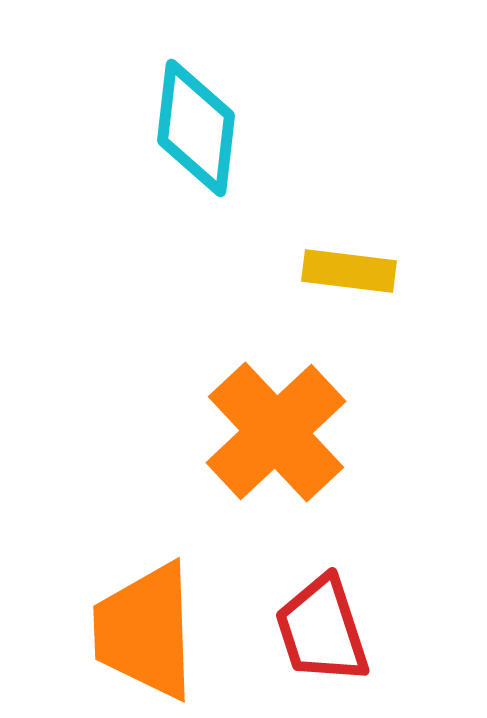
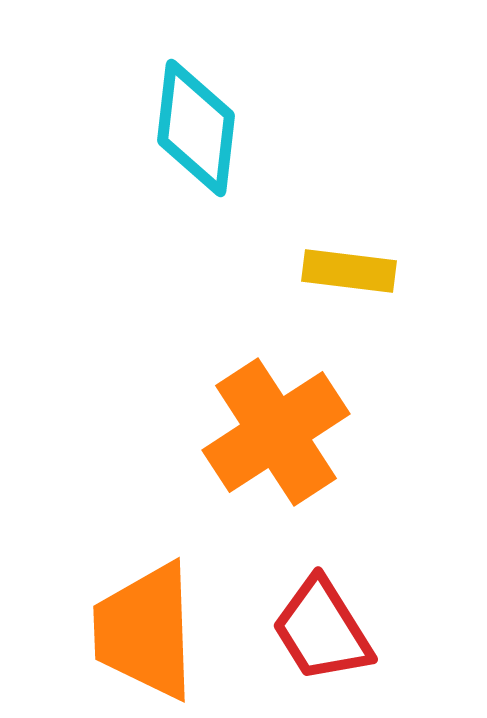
orange cross: rotated 10 degrees clockwise
red trapezoid: rotated 14 degrees counterclockwise
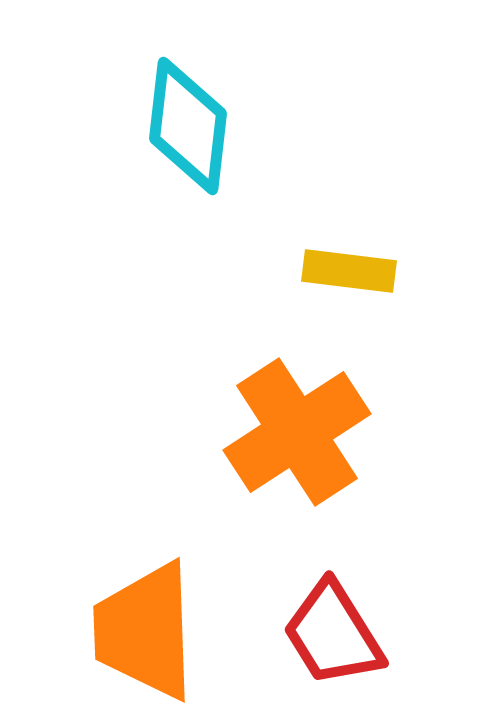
cyan diamond: moved 8 px left, 2 px up
orange cross: moved 21 px right
red trapezoid: moved 11 px right, 4 px down
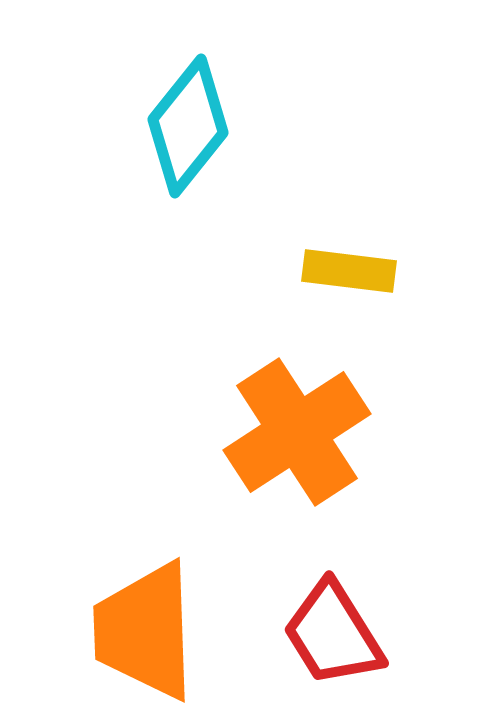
cyan diamond: rotated 32 degrees clockwise
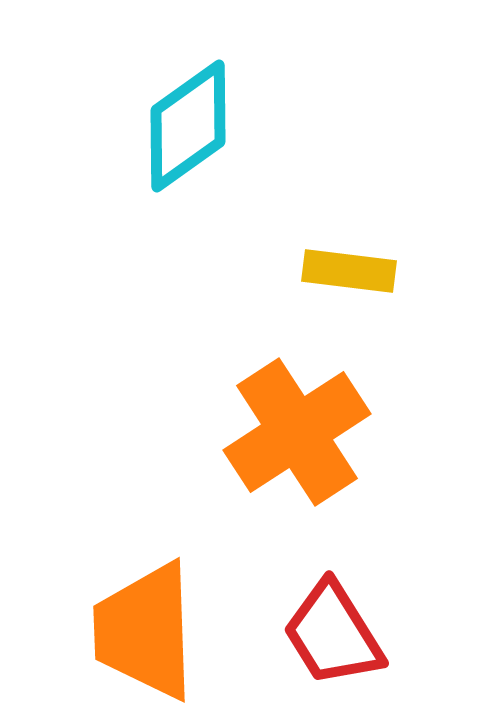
cyan diamond: rotated 16 degrees clockwise
